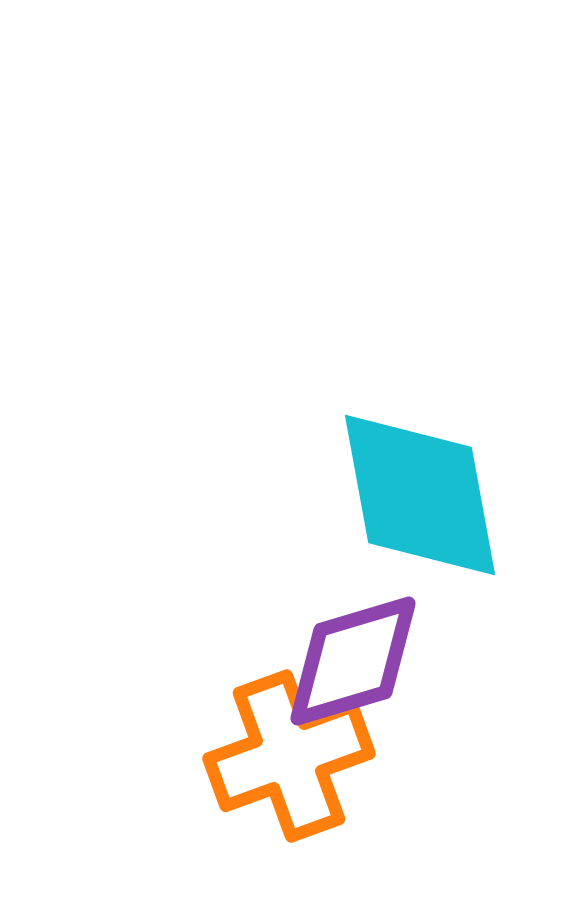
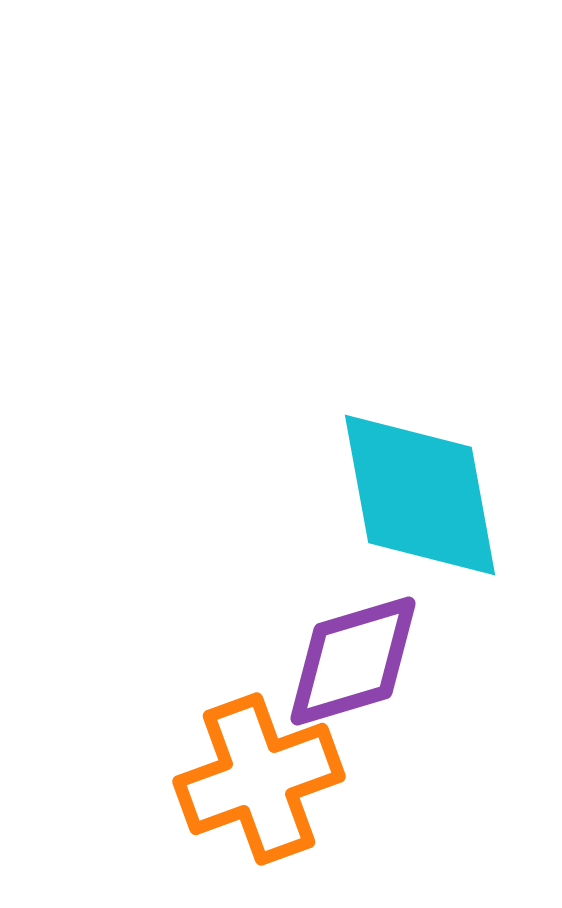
orange cross: moved 30 px left, 23 px down
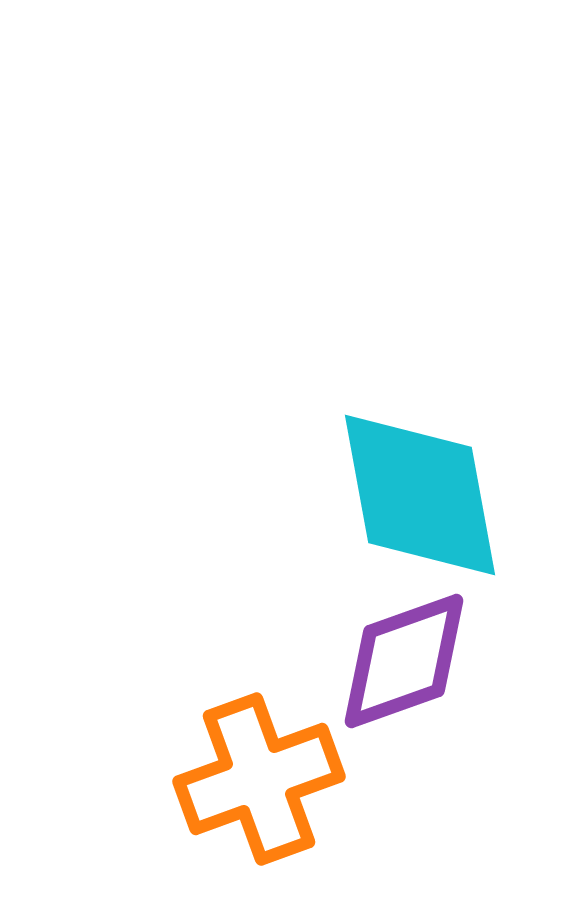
purple diamond: moved 51 px right; rotated 3 degrees counterclockwise
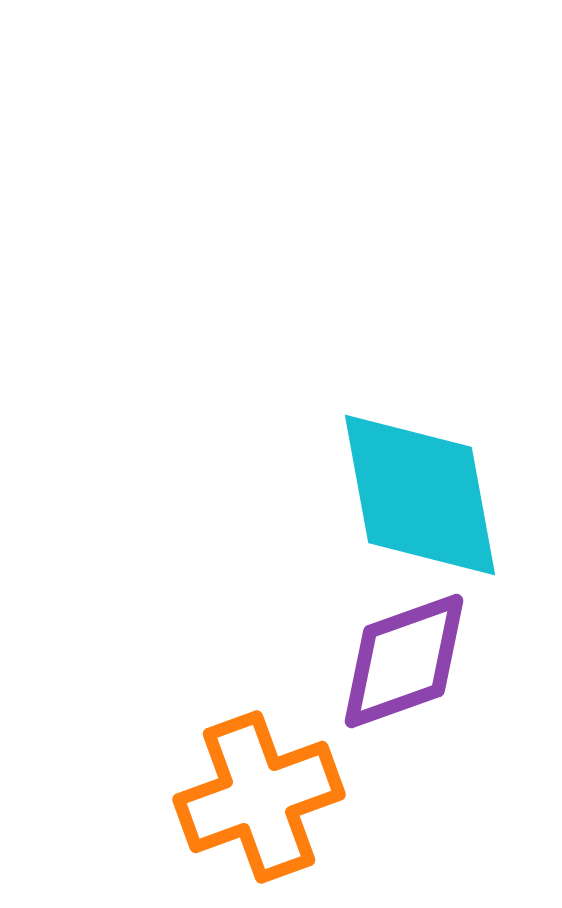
orange cross: moved 18 px down
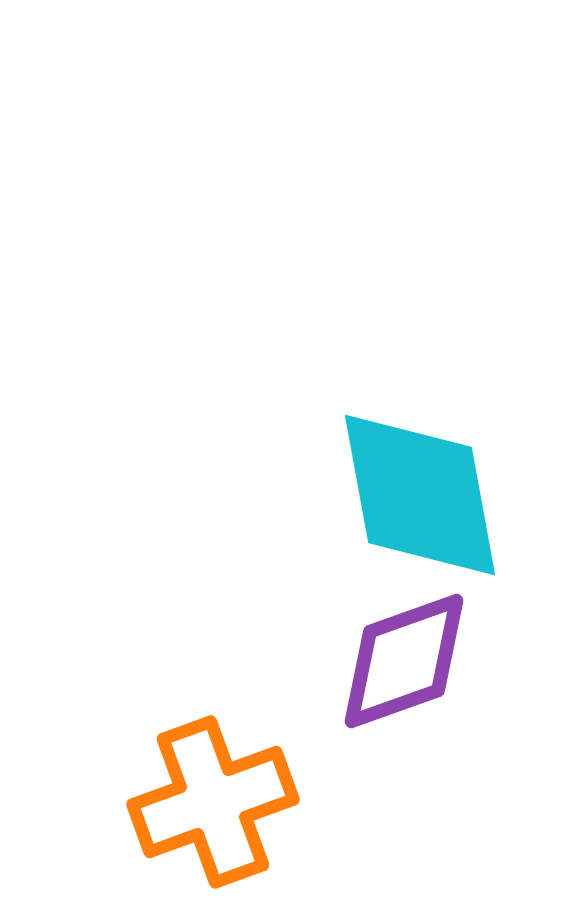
orange cross: moved 46 px left, 5 px down
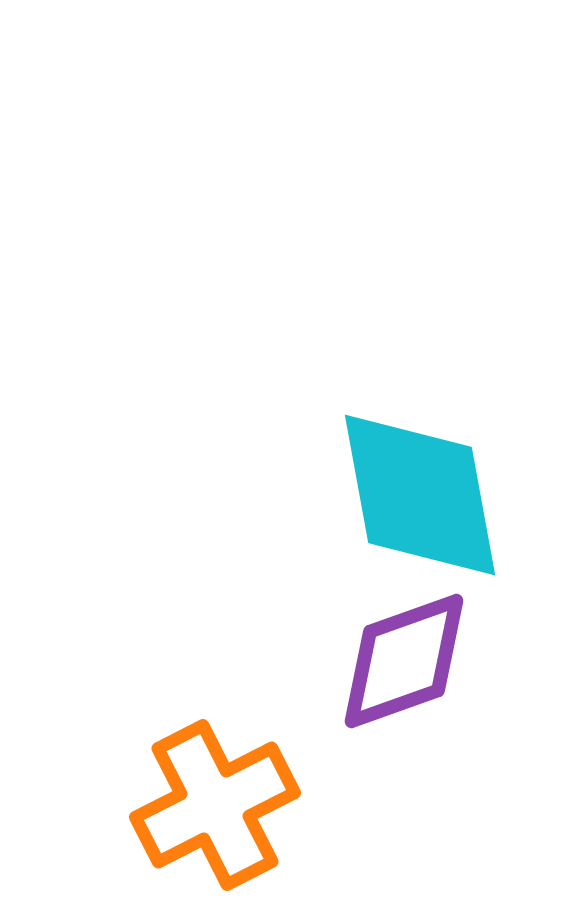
orange cross: moved 2 px right, 3 px down; rotated 7 degrees counterclockwise
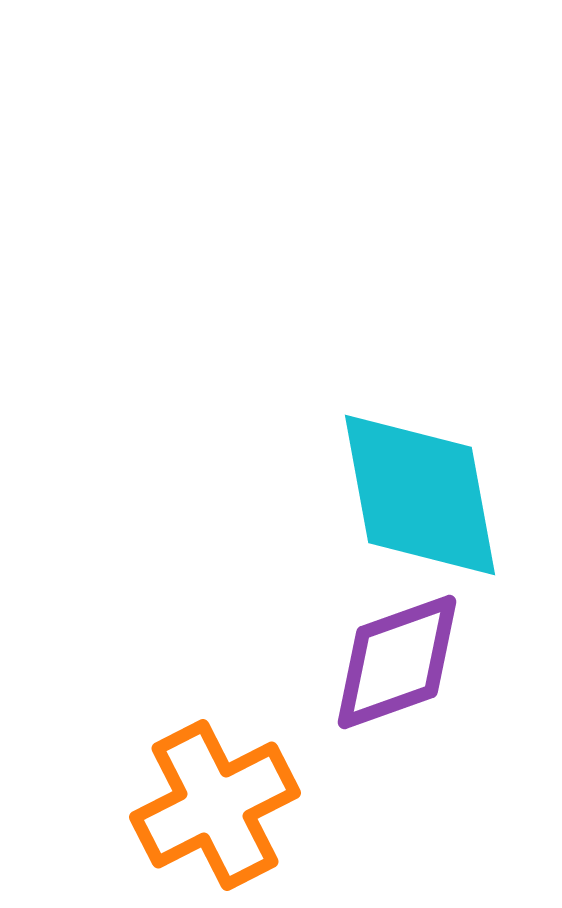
purple diamond: moved 7 px left, 1 px down
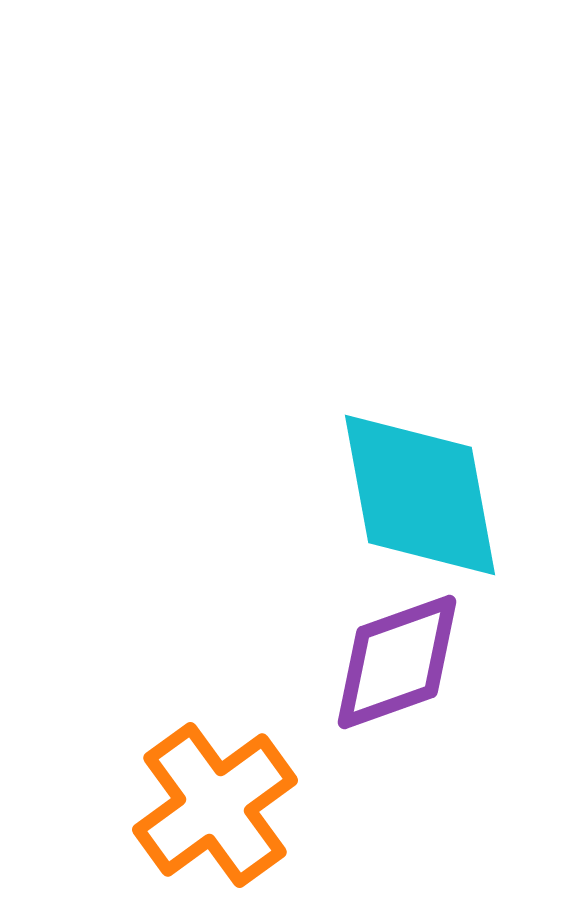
orange cross: rotated 9 degrees counterclockwise
